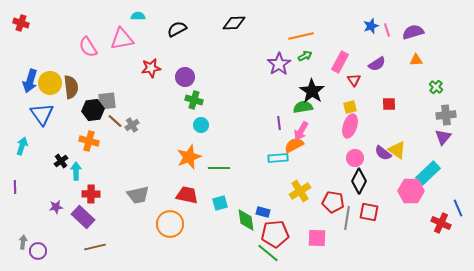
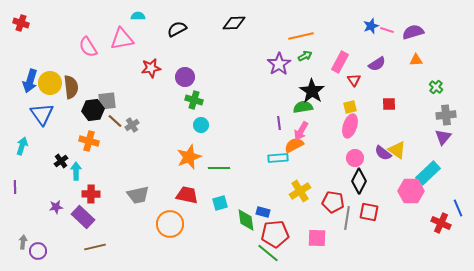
pink line at (387, 30): rotated 56 degrees counterclockwise
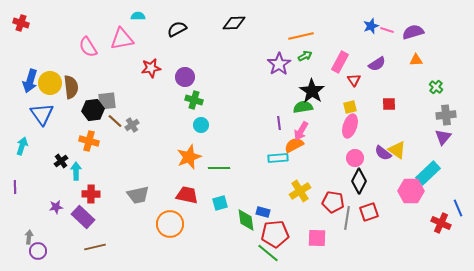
red square at (369, 212): rotated 30 degrees counterclockwise
gray arrow at (23, 242): moved 6 px right, 5 px up
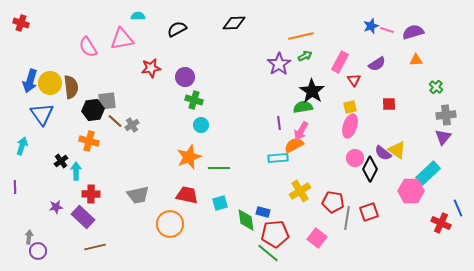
black diamond at (359, 181): moved 11 px right, 12 px up
pink square at (317, 238): rotated 36 degrees clockwise
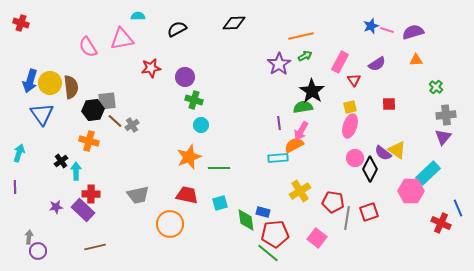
cyan arrow at (22, 146): moved 3 px left, 7 px down
purple rectangle at (83, 217): moved 7 px up
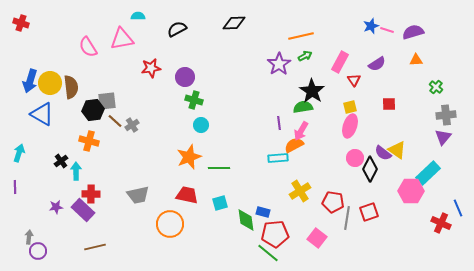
blue triangle at (42, 114): rotated 25 degrees counterclockwise
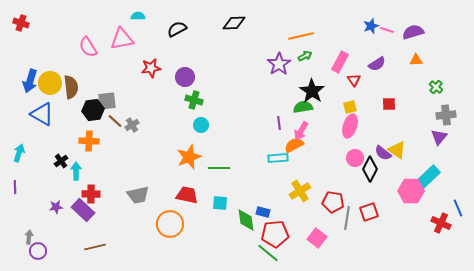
purple triangle at (443, 137): moved 4 px left
orange cross at (89, 141): rotated 12 degrees counterclockwise
cyan rectangle at (428, 173): moved 4 px down
cyan square at (220, 203): rotated 21 degrees clockwise
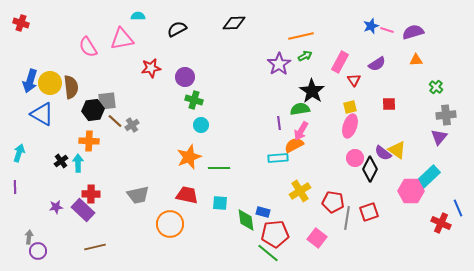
green semicircle at (303, 107): moved 3 px left, 2 px down
cyan arrow at (76, 171): moved 2 px right, 8 px up
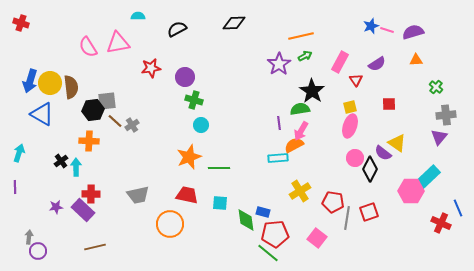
pink triangle at (122, 39): moved 4 px left, 4 px down
red triangle at (354, 80): moved 2 px right
yellow triangle at (397, 150): moved 7 px up
cyan arrow at (78, 163): moved 2 px left, 4 px down
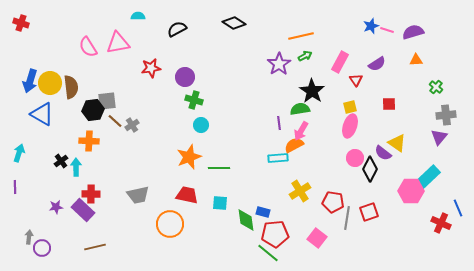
black diamond at (234, 23): rotated 35 degrees clockwise
purple circle at (38, 251): moved 4 px right, 3 px up
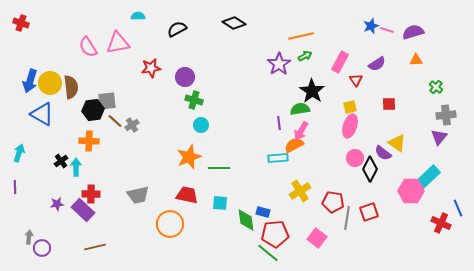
purple star at (56, 207): moved 1 px right, 3 px up
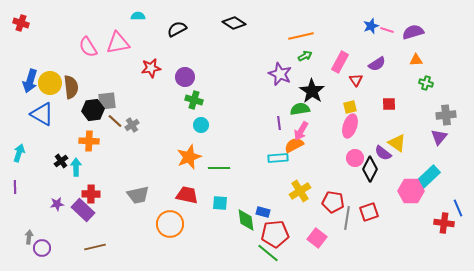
purple star at (279, 64): moved 1 px right, 10 px down; rotated 15 degrees counterclockwise
green cross at (436, 87): moved 10 px left, 4 px up; rotated 24 degrees counterclockwise
red cross at (441, 223): moved 3 px right; rotated 18 degrees counterclockwise
